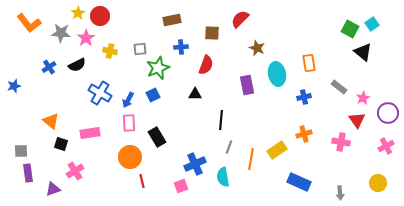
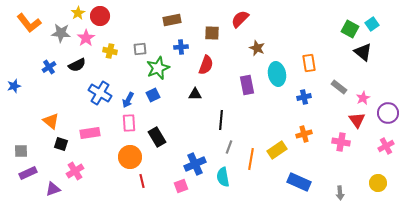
purple rectangle at (28, 173): rotated 72 degrees clockwise
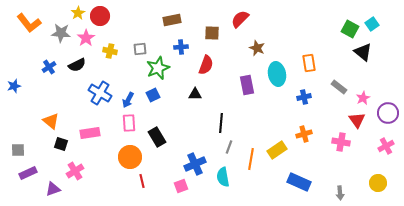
black line at (221, 120): moved 3 px down
gray square at (21, 151): moved 3 px left, 1 px up
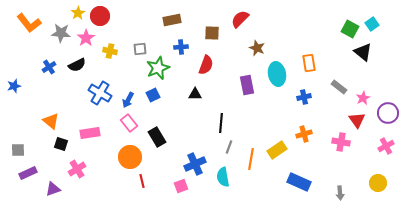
pink rectangle at (129, 123): rotated 36 degrees counterclockwise
pink cross at (75, 171): moved 2 px right, 2 px up
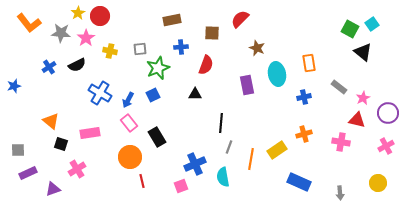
red triangle at (357, 120): rotated 42 degrees counterclockwise
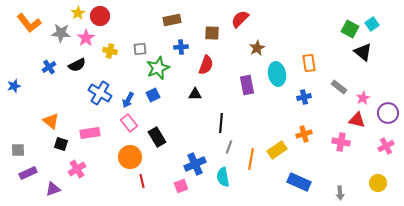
brown star at (257, 48): rotated 21 degrees clockwise
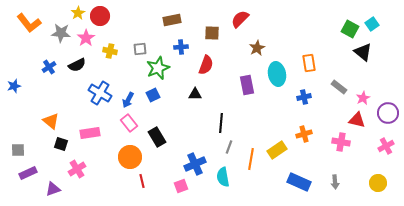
gray arrow at (340, 193): moved 5 px left, 11 px up
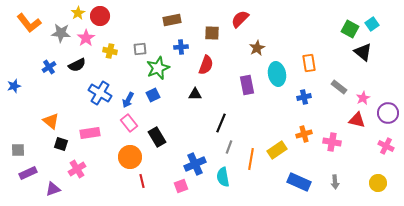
black line at (221, 123): rotated 18 degrees clockwise
pink cross at (341, 142): moved 9 px left
pink cross at (386, 146): rotated 35 degrees counterclockwise
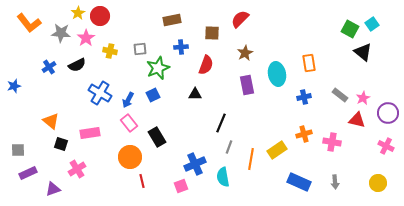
brown star at (257, 48): moved 12 px left, 5 px down
gray rectangle at (339, 87): moved 1 px right, 8 px down
